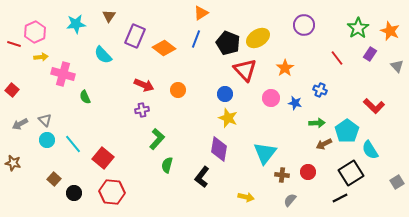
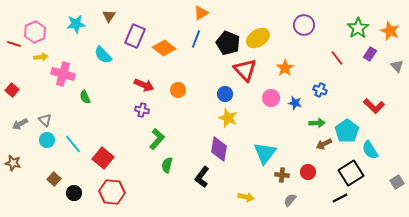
purple cross at (142, 110): rotated 24 degrees clockwise
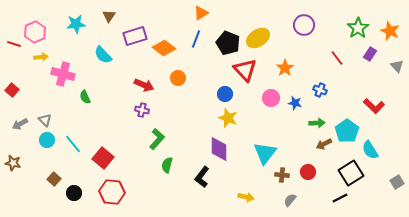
purple rectangle at (135, 36): rotated 50 degrees clockwise
orange circle at (178, 90): moved 12 px up
purple diamond at (219, 149): rotated 10 degrees counterclockwise
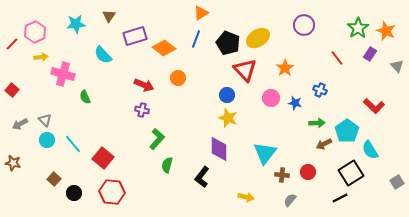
orange star at (390, 31): moved 4 px left
red line at (14, 44): moved 2 px left; rotated 64 degrees counterclockwise
blue circle at (225, 94): moved 2 px right, 1 px down
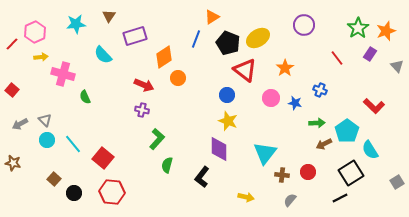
orange triangle at (201, 13): moved 11 px right, 4 px down
orange star at (386, 31): rotated 30 degrees clockwise
orange diamond at (164, 48): moved 9 px down; rotated 70 degrees counterclockwise
red triangle at (245, 70): rotated 10 degrees counterclockwise
yellow star at (228, 118): moved 3 px down
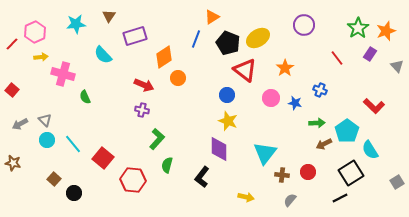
red hexagon at (112, 192): moved 21 px right, 12 px up
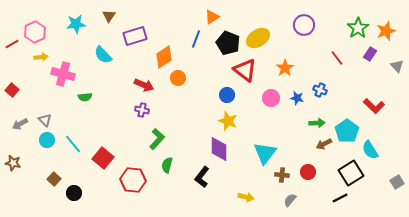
red line at (12, 44): rotated 16 degrees clockwise
green semicircle at (85, 97): rotated 72 degrees counterclockwise
blue star at (295, 103): moved 2 px right, 5 px up
